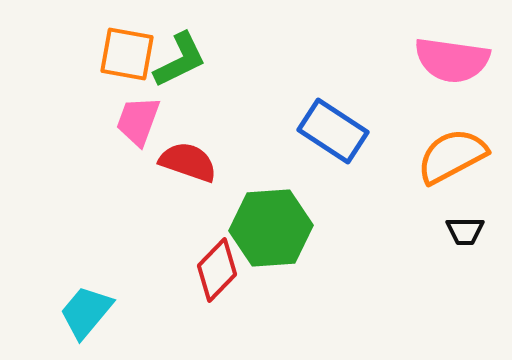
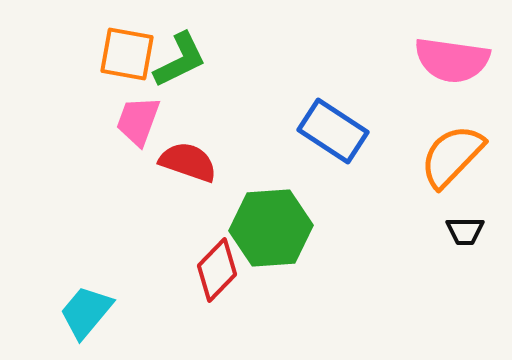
orange semicircle: rotated 18 degrees counterclockwise
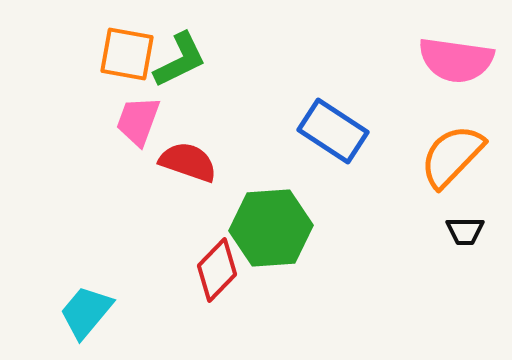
pink semicircle: moved 4 px right
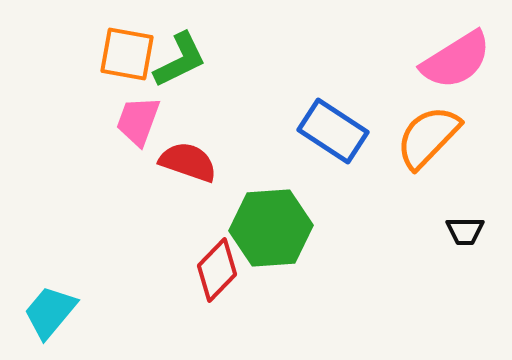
pink semicircle: rotated 40 degrees counterclockwise
orange semicircle: moved 24 px left, 19 px up
cyan trapezoid: moved 36 px left
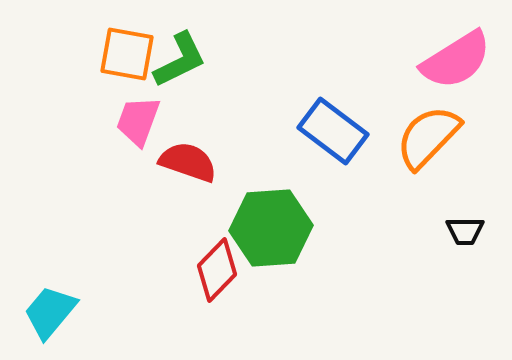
blue rectangle: rotated 4 degrees clockwise
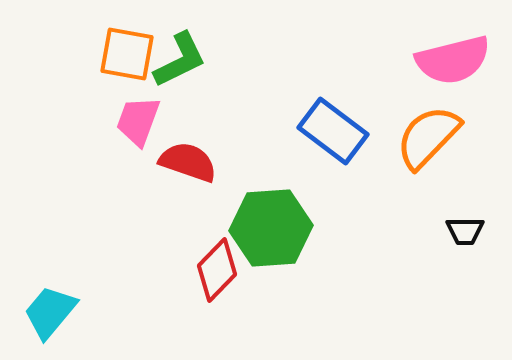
pink semicircle: moved 3 px left; rotated 18 degrees clockwise
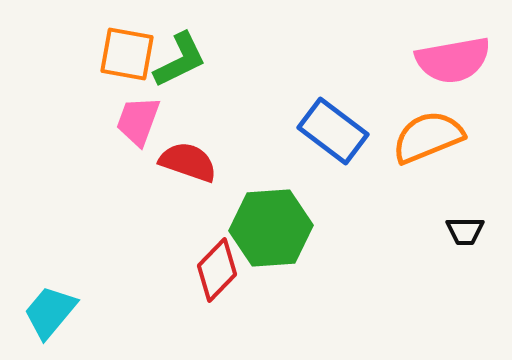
pink semicircle: rotated 4 degrees clockwise
orange semicircle: rotated 24 degrees clockwise
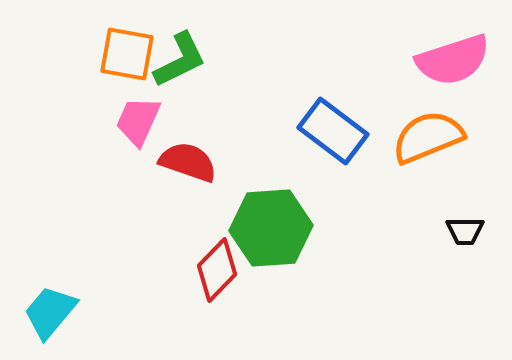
pink semicircle: rotated 8 degrees counterclockwise
pink trapezoid: rotated 4 degrees clockwise
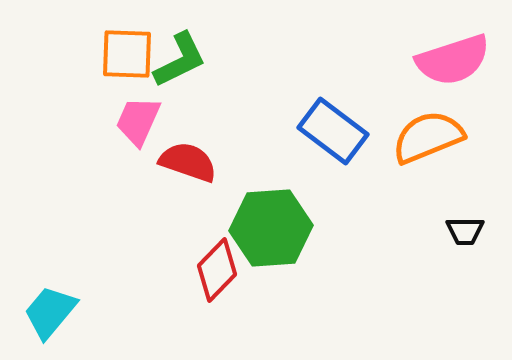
orange square: rotated 8 degrees counterclockwise
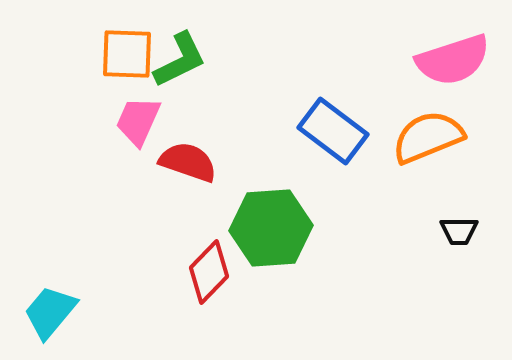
black trapezoid: moved 6 px left
red diamond: moved 8 px left, 2 px down
